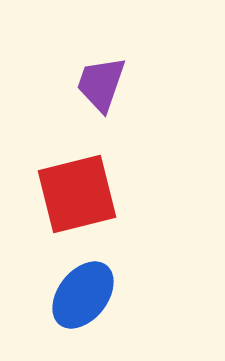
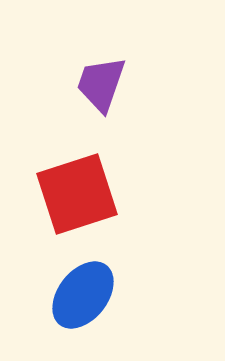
red square: rotated 4 degrees counterclockwise
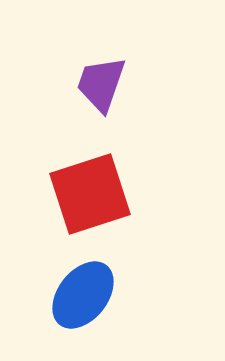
red square: moved 13 px right
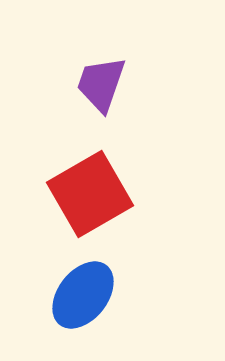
red square: rotated 12 degrees counterclockwise
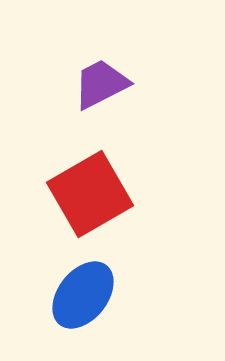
purple trapezoid: rotated 44 degrees clockwise
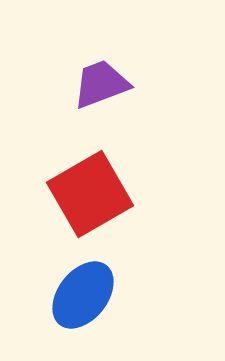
purple trapezoid: rotated 6 degrees clockwise
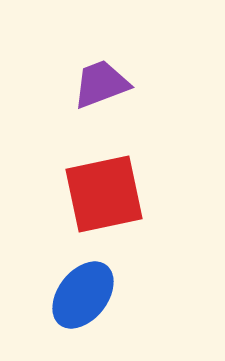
red square: moved 14 px right; rotated 18 degrees clockwise
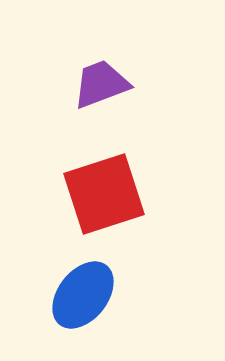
red square: rotated 6 degrees counterclockwise
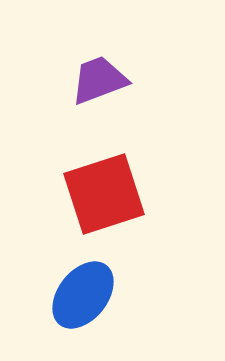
purple trapezoid: moved 2 px left, 4 px up
